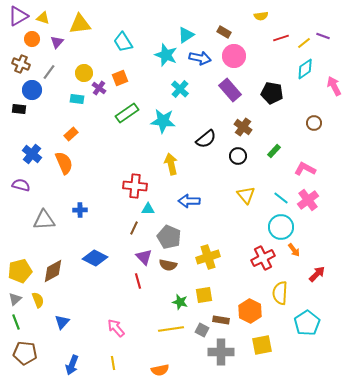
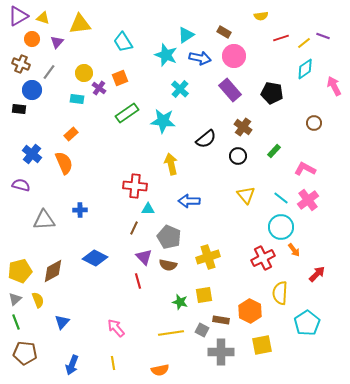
yellow line at (171, 329): moved 4 px down
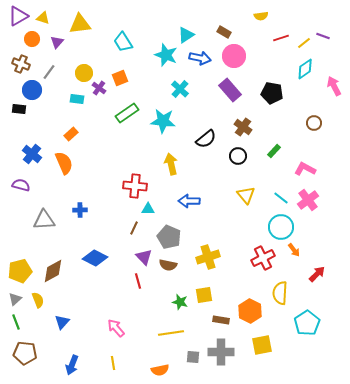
gray square at (202, 330): moved 9 px left, 27 px down; rotated 24 degrees counterclockwise
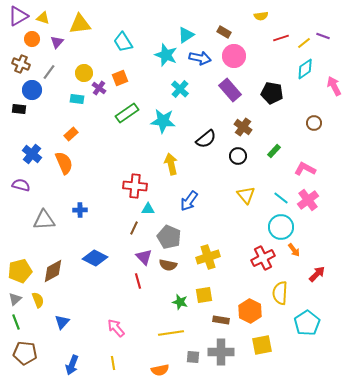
blue arrow at (189, 201): rotated 55 degrees counterclockwise
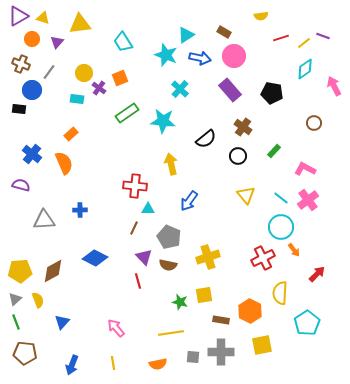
yellow pentagon at (20, 271): rotated 10 degrees clockwise
orange semicircle at (160, 370): moved 2 px left, 6 px up
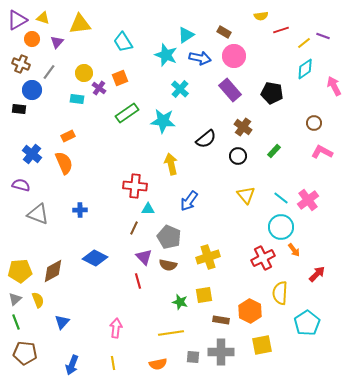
purple triangle at (18, 16): moved 1 px left, 4 px down
red line at (281, 38): moved 8 px up
orange rectangle at (71, 134): moved 3 px left, 2 px down; rotated 16 degrees clockwise
pink L-shape at (305, 169): moved 17 px right, 17 px up
gray triangle at (44, 220): moved 6 px left, 6 px up; rotated 25 degrees clockwise
pink arrow at (116, 328): rotated 48 degrees clockwise
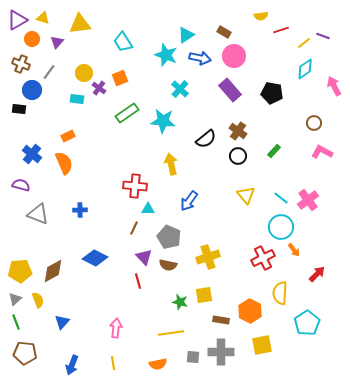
brown cross at (243, 127): moved 5 px left, 4 px down
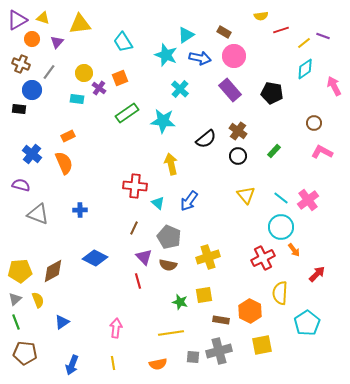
cyan triangle at (148, 209): moved 10 px right, 6 px up; rotated 40 degrees clockwise
blue triangle at (62, 322): rotated 14 degrees clockwise
gray cross at (221, 352): moved 2 px left, 1 px up; rotated 15 degrees counterclockwise
